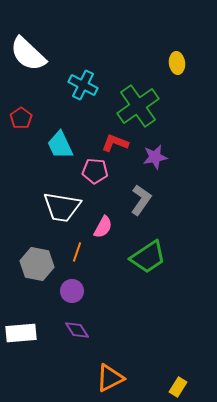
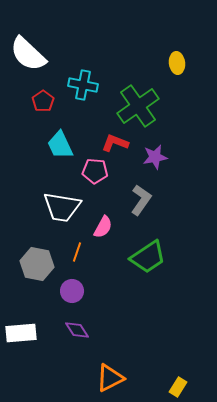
cyan cross: rotated 16 degrees counterclockwise
red pentagon: moved 22 px right, 17 px up
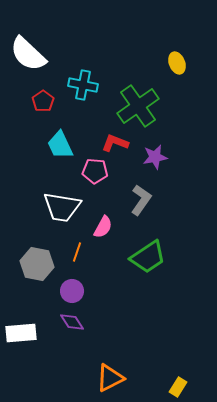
yellow ellipse: rotated 15 degrees counterclockwise
purple diamond: moved 5 px left, 8 px up
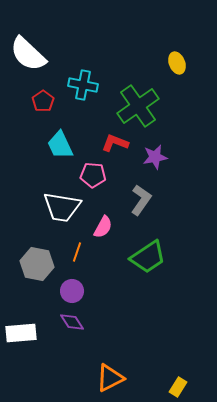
pink pentagon: moved 2 px left, 4 px down
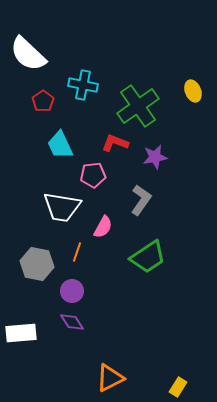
yellow ellipse: moved 16 px right, 28 px down
pink pentagon: rotated 10 degrees counterclockwise
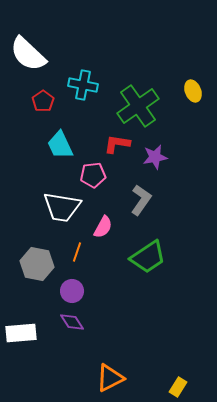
red L-shape: moved 2 px right, 1 px down; rotated 12 degrees counterclockwise
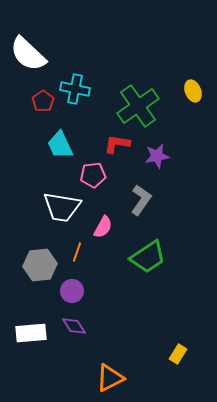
cyan cross: moved 8 px left, 4 px down
purple star: moved 2 px right, 1 px up
gray hexagon: moved 3 px right, 1 px down; rotated 16 degrees counterclockwise
purple diamond: moved 2 px right, 4 px down
white rectangle: moved 10 px right
yellow rectangle: moved 33 px up
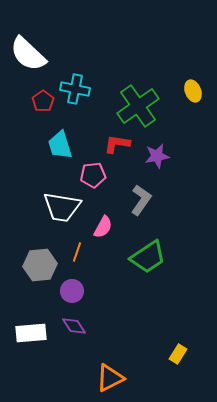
cyan trapezoid: rotated 8 degrees clockwise
